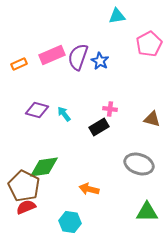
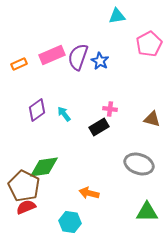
purple diamond: rotated 50 degrees counterclockwise
orange arrow: moved 4 px down
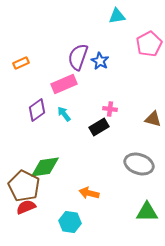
pink rectangle: moved 12 px right, 29 px down
orange rectangle: moved 2 px right, 1 px up
brown triangle: moved 1 px right
green diamond: moved 1 px right
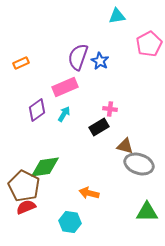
pink rectangle: moved 1 px right, 3 px down
cyan arrow: rotated 70 degrees clockwise
brown triangle: moved 28 px left, 27 px down
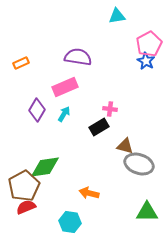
purple semicircle: rotated 80 degrees clockwise
blue star: moved 46 px right
purple diamond: rotated 25 degrees counterclockwise
brown pentagon: rotated 16 degrees clockwise
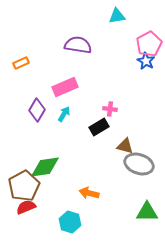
purple semicircle: moved 12 px up
cyan hexagon: rotated 10 degrees clockwise
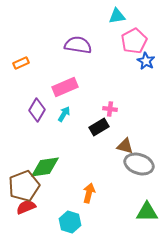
pink pentagon: moved 15 px left, 3 px up
brown pentagon: rotated 8 degrees clockwise
orange arrow: rotated 90 degrees clockwise
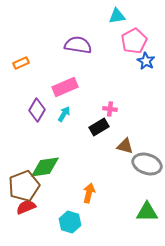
gray ellipse: moved 8 px right
